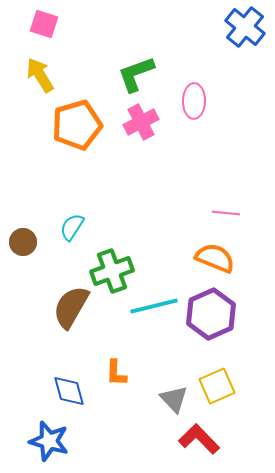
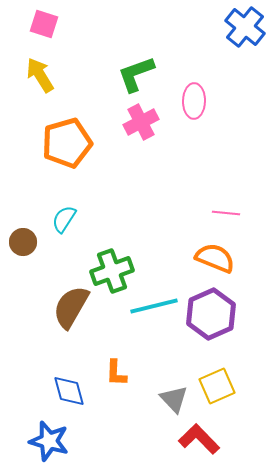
orange pentagon: moved 10 px left, 18 px down
cyan semicircle: moved 8 px left, 8 px up
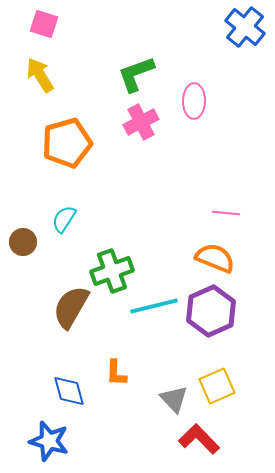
purple hexagon: moved 3 px up
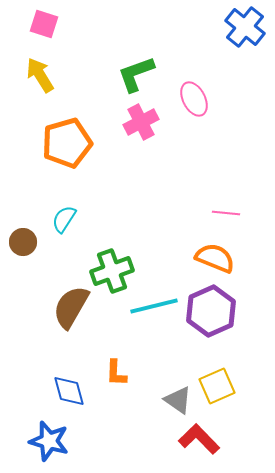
pink ellipse: moved 2 px up; rotated 28 degrees counterclockwise
gray triangle: moved 4 px right, 1 px down; rotated 12 degrees counterclockwise
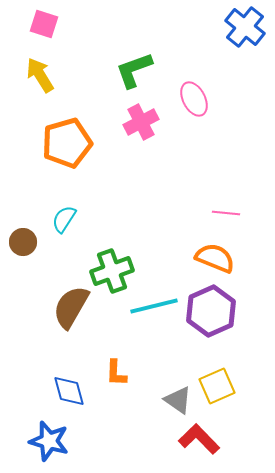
green L-shape: moved 2 px left, 4 px up
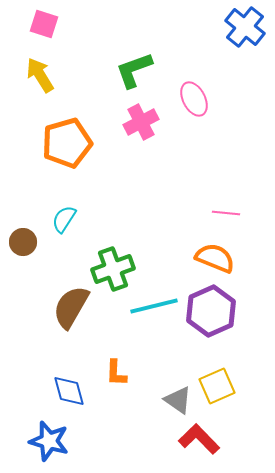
green cross: moved 1 px right, 2 px up
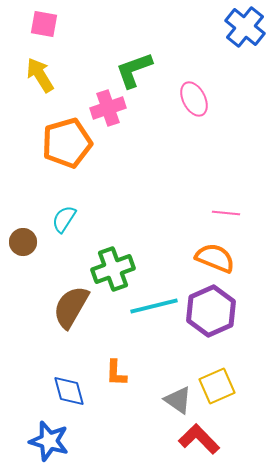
pink square: rotated 8 degrees counterclockwise
pink cross: moved 33 px left, 14 px up; rotated 8 degrees clockwise
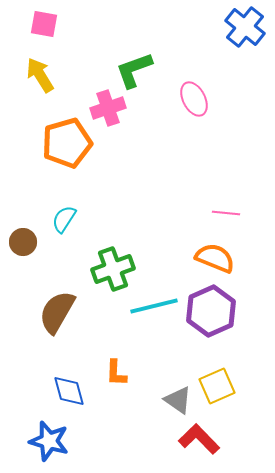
brown semicircle: moved 14 px left, 5 px down
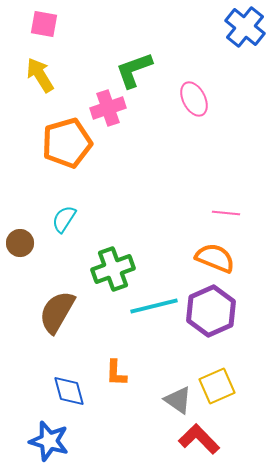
brown circle: moved 3 px left, 1 px down
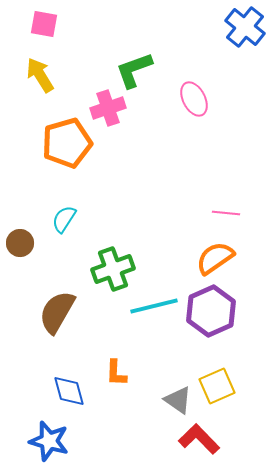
orange semicircle: rotated 57 degrees counterclockwise
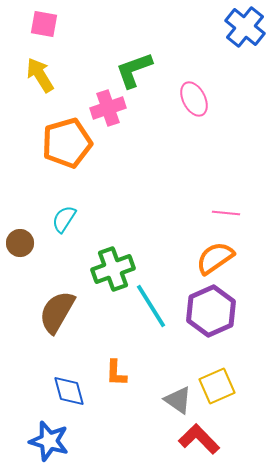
cyan line: moved 3 px left; rotated 72 degrees clockwise
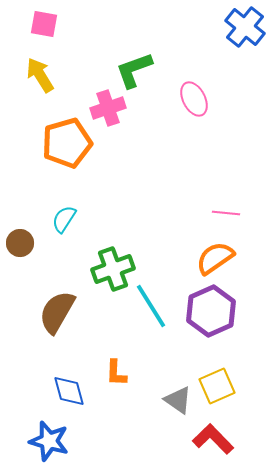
red L-shape: moved 14 px right
